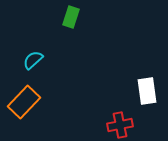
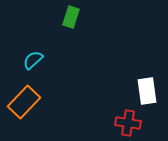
red cross: moved 8 px right, 2 px up; rotated 20 degrees clockwise
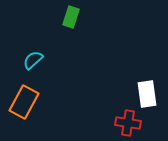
white rectangle: moved 3 px down
orange rectangle: rotated 16 degrees counterclockwise
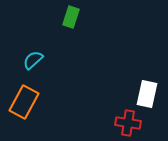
white rectangle: rotated 20 degrees clockwise
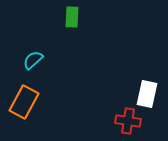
green rectangle: moved 1 px right; rotated 15 degrees counterclockwise
red cross: moved 2 px up
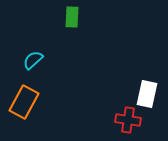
red cross: moved 1 px up
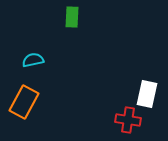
cyan semicircle: rotated 30 degrees clockwise
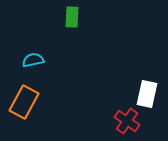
red cross: moved 1 px left, 1 px down; rotated 25 degrees clockwise
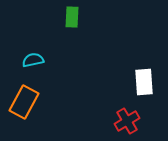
white rectangle: moved 3 px left, 12 px up; rotated 16 degrees counterclockwise
red cross: rotated 25 degrees clockwise
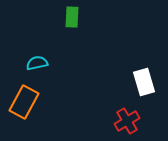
cyan semicircle: moved 4 px right, 3 px down
white rectangle: rotated 12 degrees counterclockwise
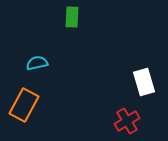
orange rectangle: moved 3 px down
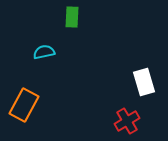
cyan semicircle: moved 7 px right, 11 px up
